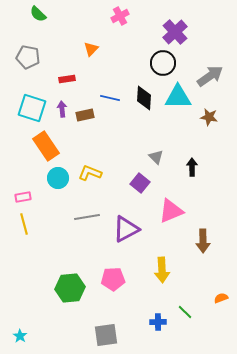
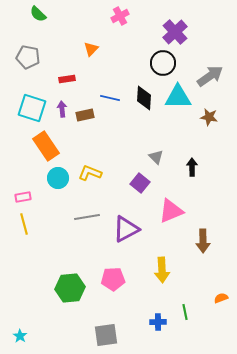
green line: rotated 35 degrees clockwise
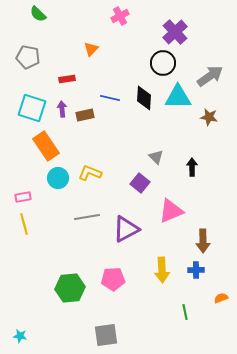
blue cross: moved 38 px right, 52 px up
cyan star: rotated 24 degrees counterclockwise
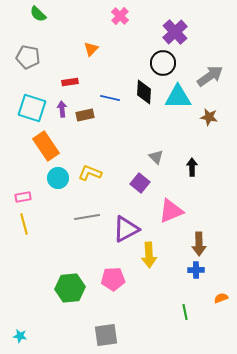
pink cross: rotated 18 degrees counterclockwise
red rectangle: moved 3 px right, 3 px down
black diamond: moved 6 px up
brown arrow: moved 4 px left, 3 px down
yellow arrow: moved 13 px left, 15 px up
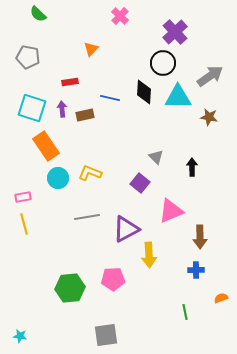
brown arrow: moved 1 px right, 7 px up
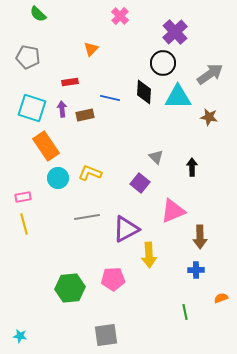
gray arrow: moved 2 px up
pink triangle: moved 2 px right
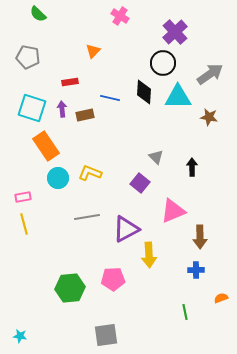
pink cross: rotated 12 degrees counterclockwise
orange triangle: moved 2 px right, 2 px down
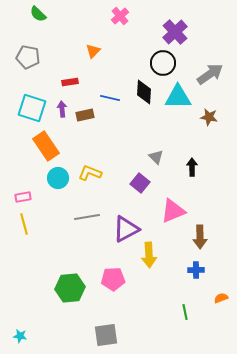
pink cross: rotated 18 degrees clockwise
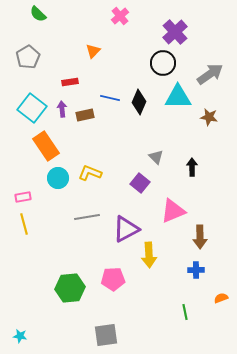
gray pentagon: rotated 30 degrees clockwise
black diamond: moved 5 px left, 10 px down; rotated 20 degrees clockwise
cyan square: rotated 20 degrees clockwise
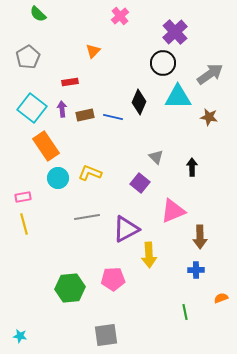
blue line: moved 3 px right, 19 px down
